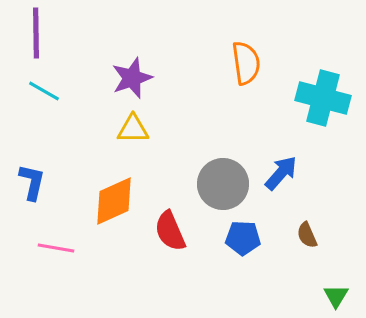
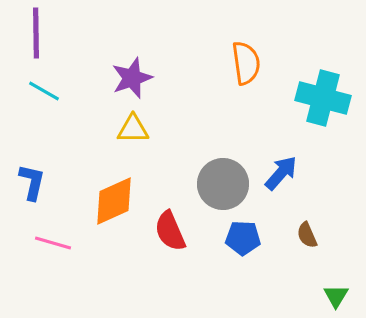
pink line: moved 3 px left, 5 px up; rotated 6 degrees clockwise
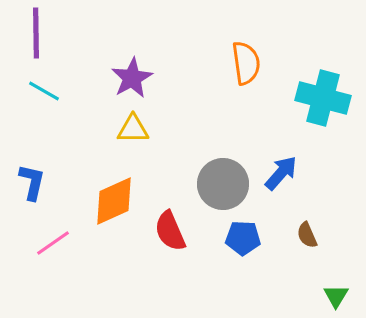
purple star: rotated 9 degrees counterclockwise
pink line: rotated 51 degrees counterclockwise
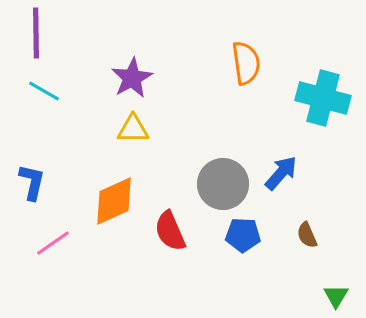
blue pentagon: moved 3 px up
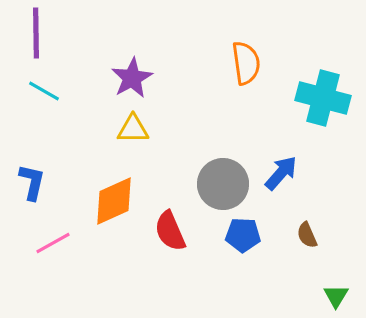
pink line: rotated 6 degrees clockwise
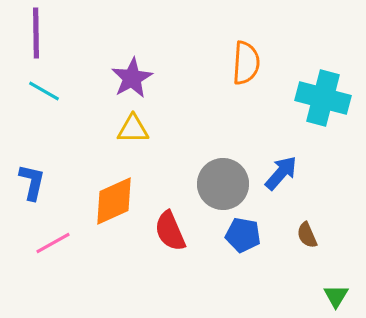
orange semicircle: rotated 12 degrees clockwise
blue pentagon: rotated 8 degrees clockwise
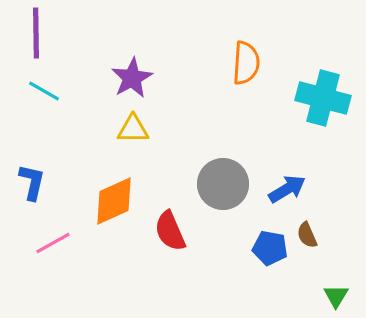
blue arrow: moved 6 px right, 16 px down; rotated 18 degrees clockwise
blue pentagon: moved 27 px right, 13 px down
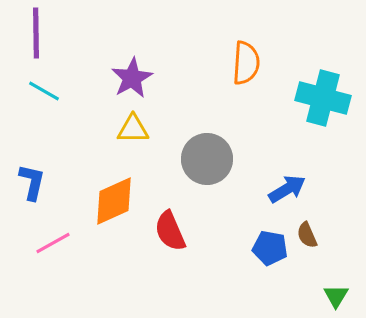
gray circle: moved 16 px left, 25 px up
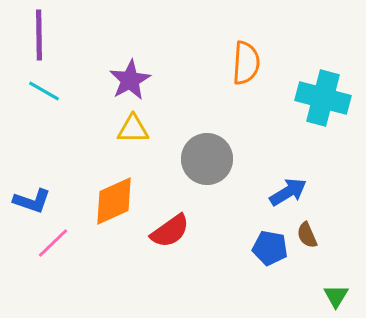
purple line: moved 3 px right, 2 px down
purple star: moved 2 px left, 2 px down
blue L-shape: moved 19 px down; rotated 96 degrees clockwise
blue arrow: moved 1 px right, 3 px down
red semicircle: rotated 102 degrees counterclockwise
pink line: rotated 15 degrees counterclockwise
